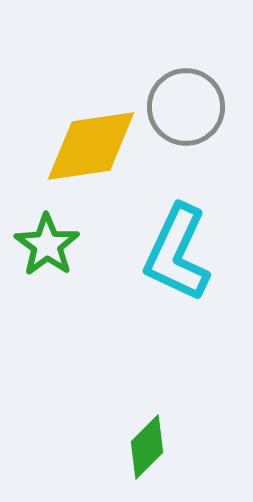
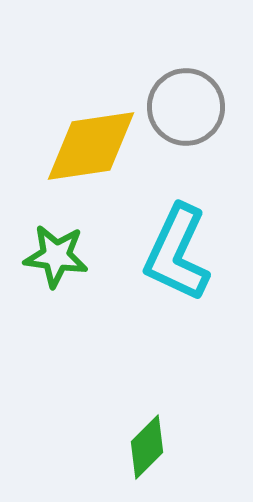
green star: moved 9 px right, 11 px down; rotated 28 degrees counterclockwise
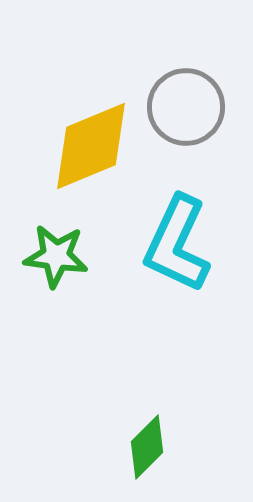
yellow diamond: rotated 14 degrees counterclockwise
cyan L-shape: moved 9 px up
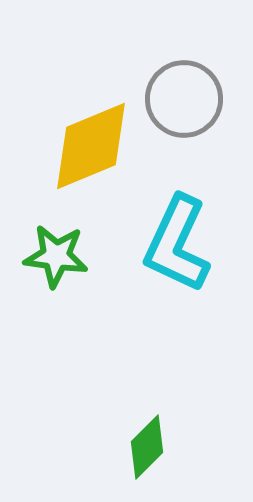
gray circle: moved 2 px left, 8 px up
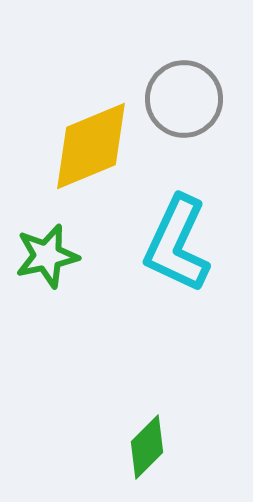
green star: moved 9 px left; rotated 20 degrees counterclockwise
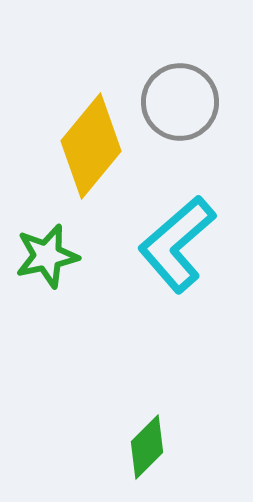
gray circle: moved 4 px left, 3 px down
yellow diamond: rotated 28 degrees counterclockwise
cyan L-shape: rotated 24 degrees clockwise
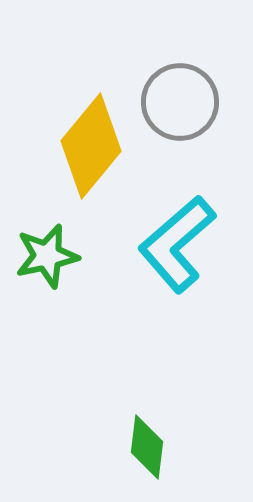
green diamond: rotated 38 degrees counterclockwise
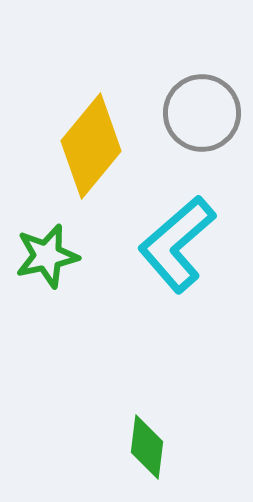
gray circle: moved 22 px right, 11 px down
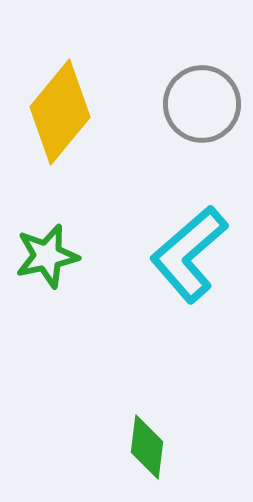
gray circle: moved 9 px up
yellow diamond: moved 31 px left, 34 px up
cyan L-shape: moved 12 px right, 10 px down
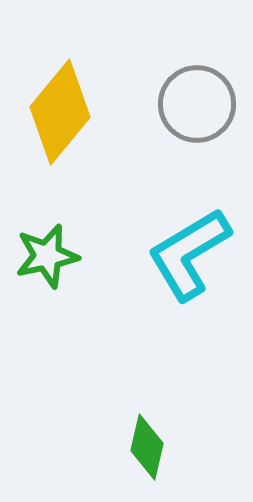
gray circle: moved 5 px left
cyan L-shape: rotated 10 degrees clockwise
green diamond: rotated 6 degrees clockwise
